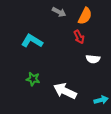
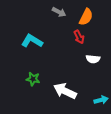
orange semicircle: moved 1 px right, 1 px down
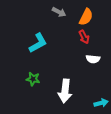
red arrow: moved 5 px right
cyan L-shape: moved 6 px right, 2 px down; rotated 120 degrees clockwise
white arrow: rotated 110 degrees counterclockwise
cyan arrow: moved 3 px down
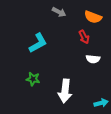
orange semicircle: moved 7 px right; rotated 84 degrees clockwise
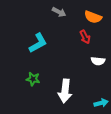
red arrow: moved 1 px right
white semicircle: moved 5 px right, 2 px down
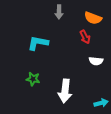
gray arrow: rotated 64 degrees clockwise
orange semicircle: moved 1 px down
cyan L-shape: rotated 140 degrees counterclockwise
white semicircle: moved 2 px left
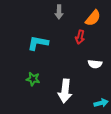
orange semicircle: rotated 72 degrees counterclockwise
red arrow: moved 5 px left; rotated 40 degrees clockwise
white semicircle: moved 1 px left, 3 px down
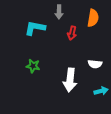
orange semicircle: rotated 30 degrees counterclockwise
red arrow: moved 8 px left, 4 px up
cyan L-shape: moved 3 px left, 15 px up
green star: moved 13 px up
white arrow: moved 5 px right, 11 px up
cyan arrow: moved 12 px up
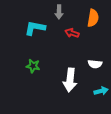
red arrow: rotated 96 degrees clockwise
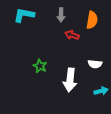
gray arrow: moved 2 px right, 3 px down
orange semicircle: moved 1 px left, 2 px down
cyan L-shape: moved 11 px left, 13 px up
red arrow: moved 2 px down
green star: moved 7 px right; rotated 16 degrees clockwise
